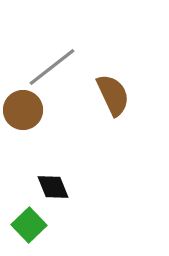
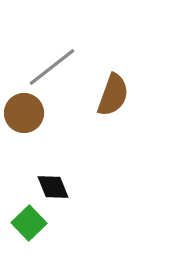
brown semicircle: rotated 45 degrees clockwise
brown circle: moved 1 px right, 3 px down
green square: moved 2 px up
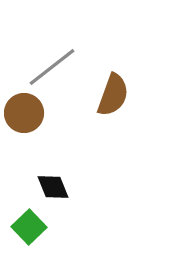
green square: moved 4 px down
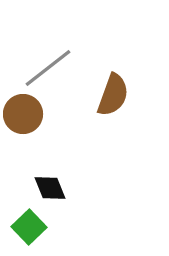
gray line: moved 4 px left, 1 px down
brown circle: moved 1 px left, 1 px down
black diamond: moved 3 px left, 1 px down
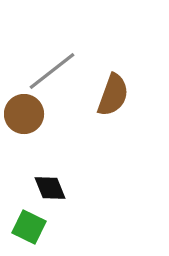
gray line: moved 4 px right, 3 px down
brown circle: moved 1 px right
green square: rotated 20 degrees counterclockwise
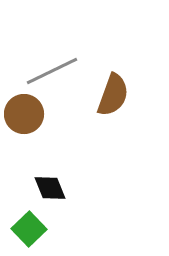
gray line: rotated 12 degrees clockwise
green square: moved 2 px down; rotated 20 degrees clockwise
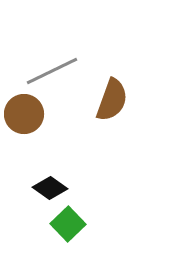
brown semicircle: moved 1 px left, 5 px down
black diamond: rotated 32 degrees counterclockwise
green square: moved 39 px right, 5 px up
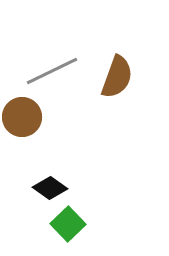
brown semicircle: moved 5 px right, 23 px up
brown circle: moved 2 px left, 3 px down
